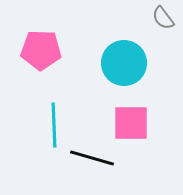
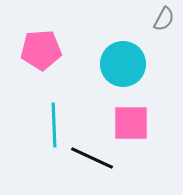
gray semicircle: moved 1 px right, 1 px down; rotated 115 degrees counterclockwise
pink pentagon: rotated 6 degrees counterclockwise
cyan circle: moved 1 px left, 1 px down
black line: rotated 9 degrees clockwise
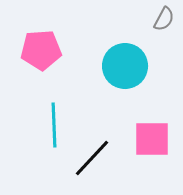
cyan circle: moved 2 px right, 2 px down
pink square: moved 21 px right, 16 px down
black line: rotated 72 degrees counterclockwise
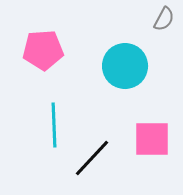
pink pentagon: moved 2 px right
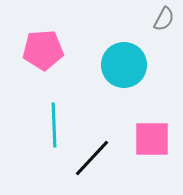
cyan circle: moved 1 px left, 1 px up
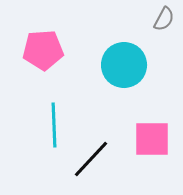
black line: moved 1 px left, 1 px down
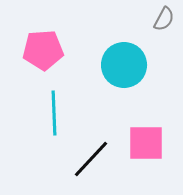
cyan line: moved 12 px up
pink square: moved 6 px left, 4 px down
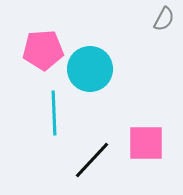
cyan circle: moved 34 px left, 4 px down
black line: moved 1 px right, 1 px down
